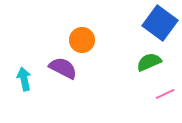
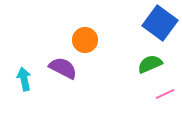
orange circle: moved 3 px right
green semicircle: moved 1 px right, 2 px down
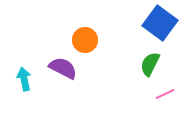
green semicircle: rotated 40 degrees counterclockwise
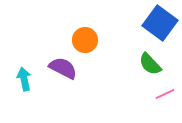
green semicircle: rotated 70 degrees counterclockwise
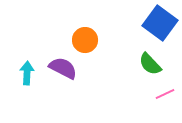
cyan arrow: moved 3 px right, 6 px up; rotated 15 degrees clockwise
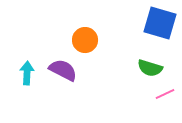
blue square: rotated 20 degrees counterclockwise
green semicircle: moved 4 px down; rotated 30 degrees counterclockwise
purple semicircle: moved 2 px down
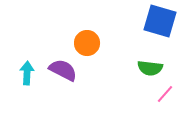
blue square: moved 2 px up
orange circle: moved 2 px right, 3 px down
green semicircle: rotated 10 degrees counterclockwise
pink line: rotated 24 degrees counterclockwise
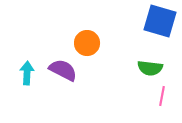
pink line: moved 3 px left, 2 px down; rotated 30 degrees counterclockwise
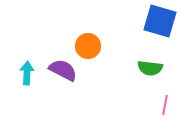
orange circle: moved 1 px right, 3 px down
pink line: moved 3 px right, 9 px down
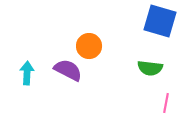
orange circle: moved 1 px right
purple semicircle: moved 5 px right
pink line: moved 1 px right, 2 px up
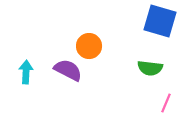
cyan arrow: moved 1 px left, 1 px up
pink line: rotated 12 degrees clockwise
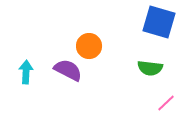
blue square: moved 1 px left, 1 px down
pink line: rotated 24 degrees clockwise
